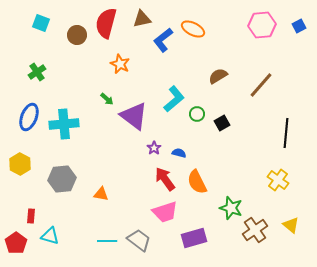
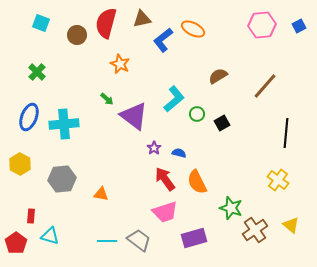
green cross: rotated 12 degrees counterclockwise
brown line: moved 4 px right, 1 px down
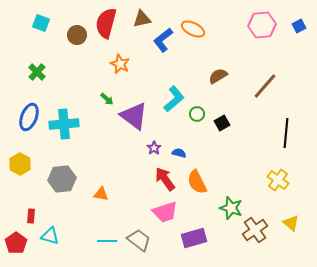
yellow triangle: moved 2 px up
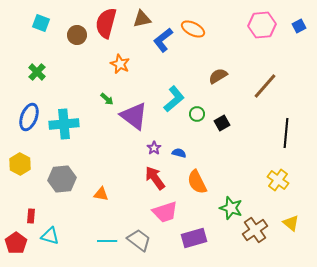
red arrow: moved 10 px left, 1 px up
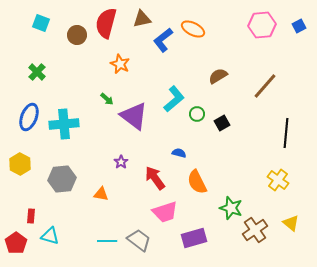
purple star: moved 33 px left, 14 px down
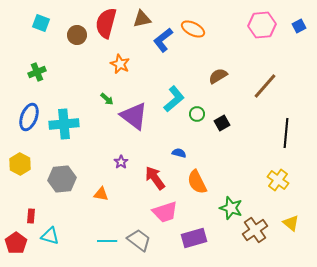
green cross: rotated 24 degrees clockwise
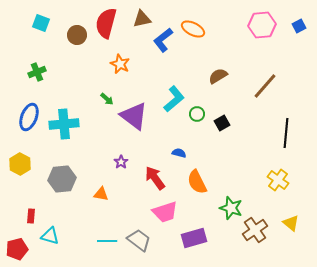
red pentagon: moved 1 px right, 6 px down; rotated 20 degrees clockwise
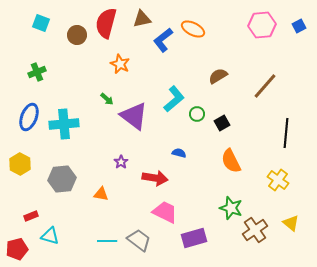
red arrow: rotated 135 degrees clockwise
orange semicircle: moved 34 px right, 21 px up
pink trapezoid: rotated 136 degrees counterclockwise
red rectangle: rotated 64 degrees clockwise
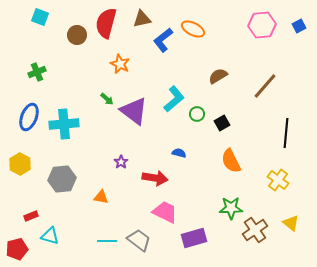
cyan square: moved 1 px left, 6 px up
purple triangle: moved 5 px up
orange triangle: moved 3 px down
green star: rotated 20 degrees counterclockwise
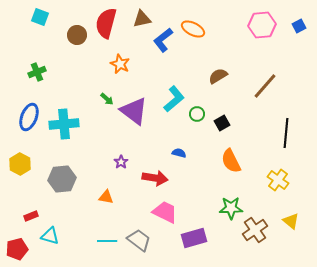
orange triangle: moved 5 px right
yellow triangle: moved 2 px up
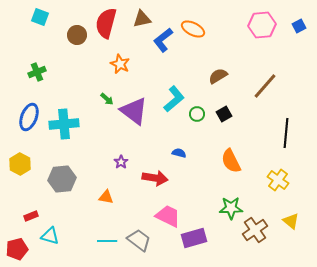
black square: moved 2 px right, 9 px up
pink trapezoid: moved 3 px right, 4 px down
